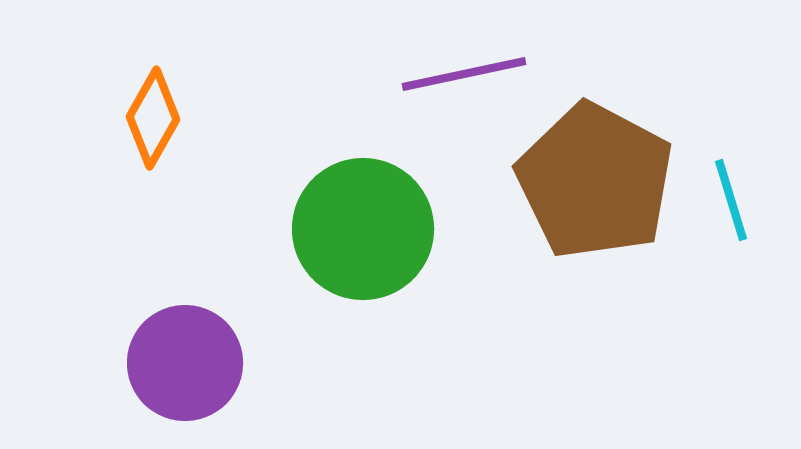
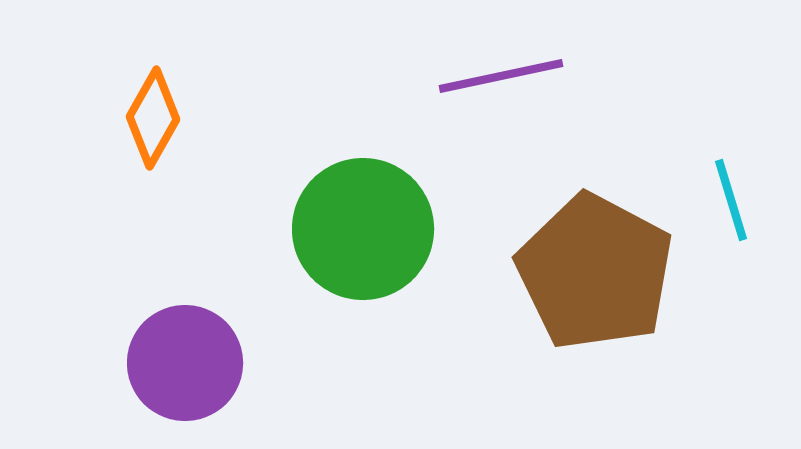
purple line: moved 37 px right, 2 px down
brown pentagon: moved 91 px down
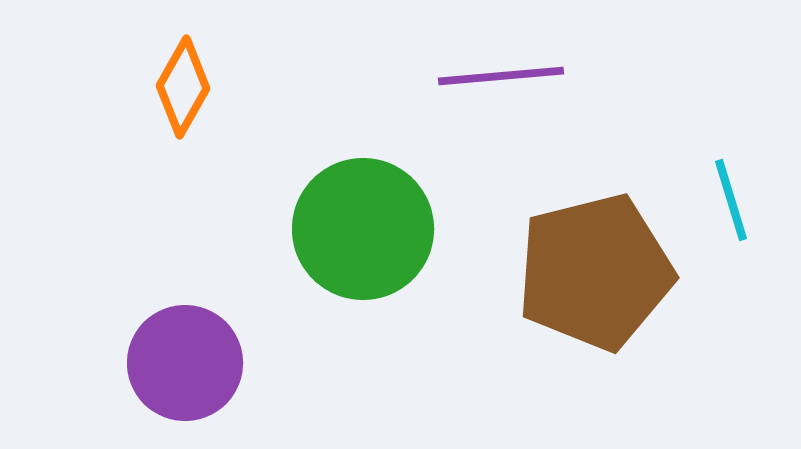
purple line: rotated 7 degrees clockwise
orange diamond: moved 30 px right, 31 px up
brown pentagon: rotated 30 degrees clockwise
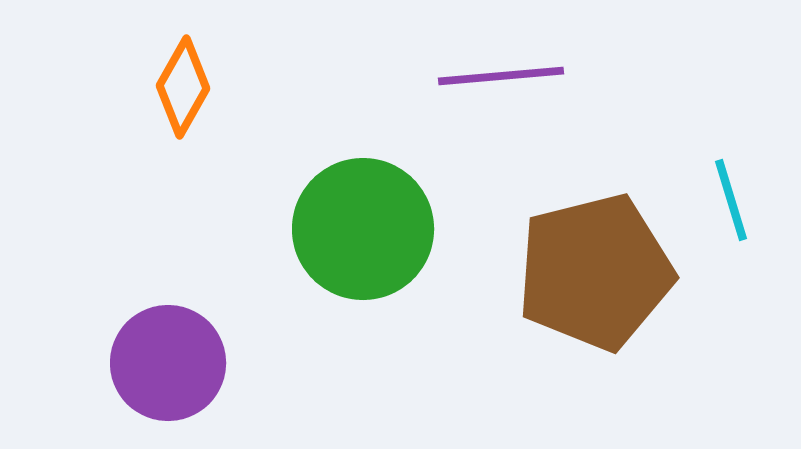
purple circle: moved 17 px left
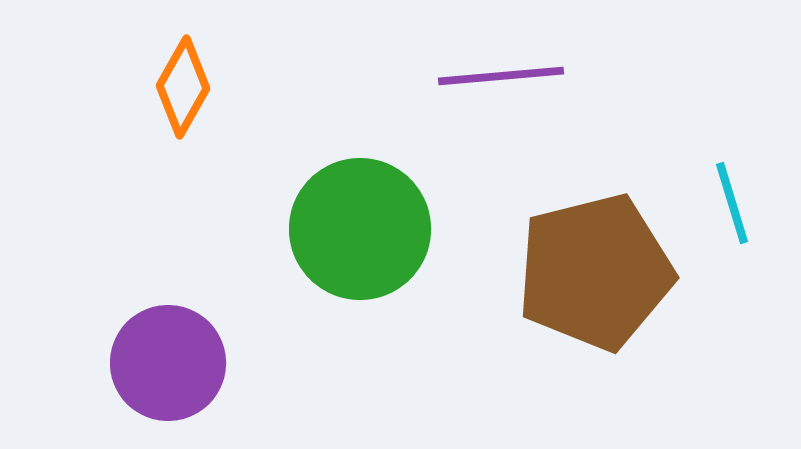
cyan line: moved 1 px right, 3 px down
green circle: moved 3 px left
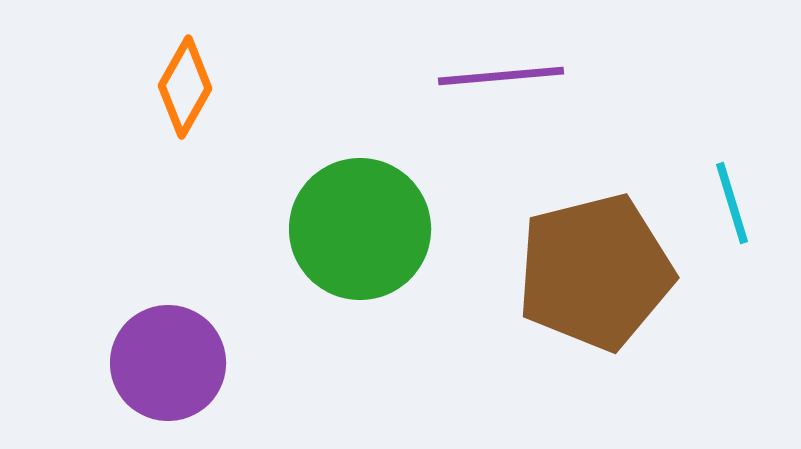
orange diamond: moved 2 px right
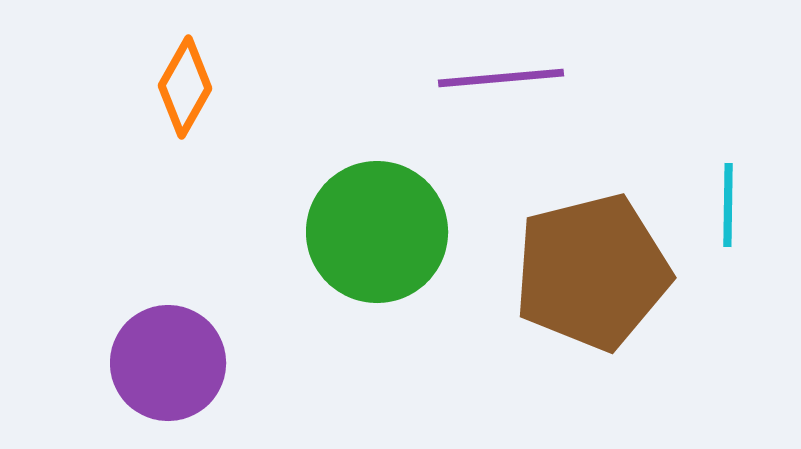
purple line: moved 2 px down
cyan line: moved 4 px left, 2 px down; rotated 18 degrees clockwise
green circle: moved 17 px right, 3 px down
brown pentagon: moved 3 px left
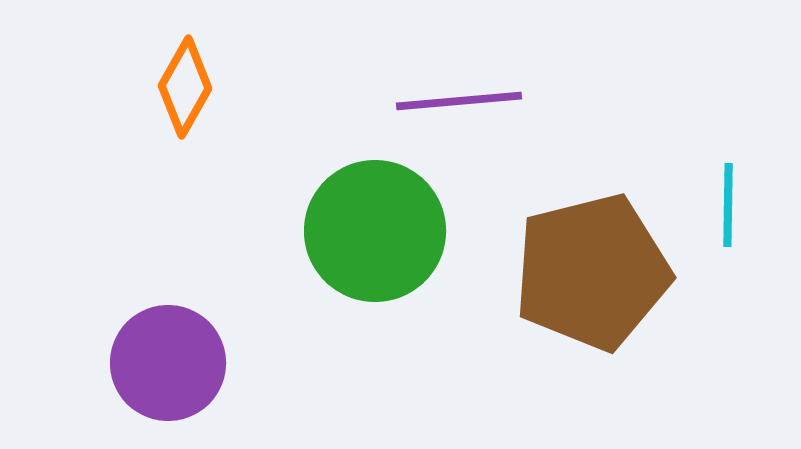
purple line: moved 42 px left, 23 px down
green circle: moved 2 px left, 1 px up
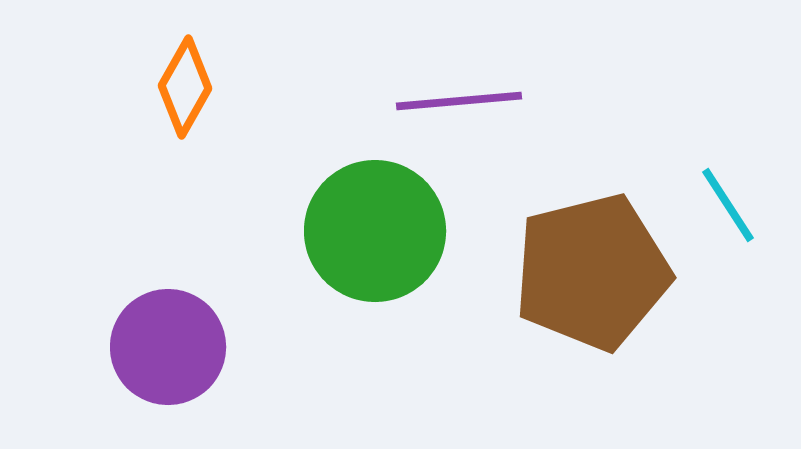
cyan line: rotated 34 degrees counterclockwise
purple circle: moved 16 px up
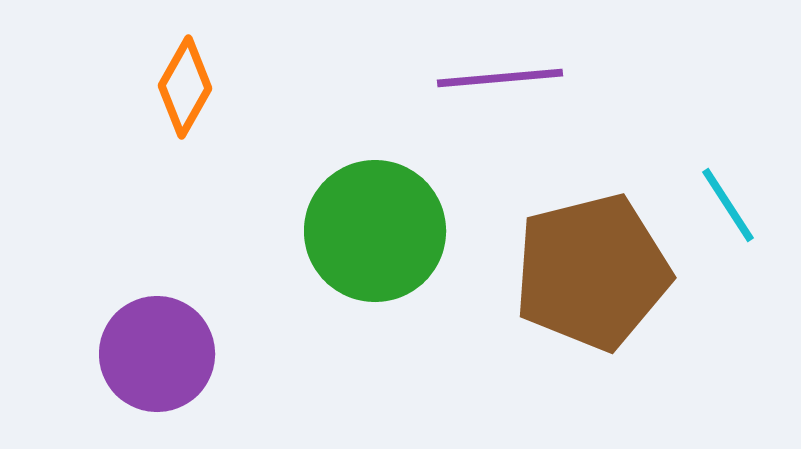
purple line: moved 41 px right, 23 px up
purple circle: moved 11 px left, 7 px down
